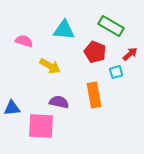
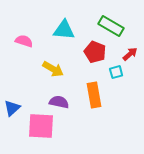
yellow arrow: moved 3 px right, 3 px down
blue triangle: rotated 36 degrees counterclockwise
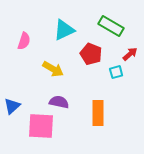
cyan triangle: rotated 30 degrees counterclockwise
pink semicircle: rotated 90 degrees clockwise
red pentagon: moved 4 px left, 2 px down
orange rectangle: moved 4 px right, 18 px down; rotated 10 degrees clockwise
blue triangle: moved 2 px up
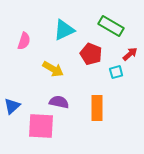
orange rectangle: moved 1 px left, 5 px up
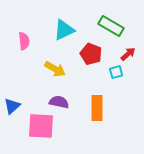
pink semicircle: rotated 24 degrees counterclockwise
red arrow: moved 2 px left
yellow arrow: moved 2 px right
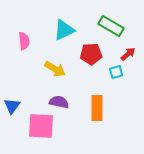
red pentagon: rotated 25 degrees counterclockwise
blue triangle: rotated 12 degrees counterclockwise
